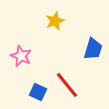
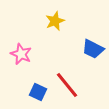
blue trapezoid: rotated 100 degrees clockwise
pink star: moved 2 px up
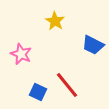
yellow star: rotated 18 degrees counterclockwise
blue trapezoid: moved 4 px up
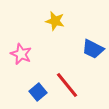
yellow star: rotated 18 degrees counterclockwise
blue trapezoid: moved 4 px down
blue square: rotated 24 degrees clockwise
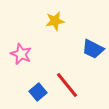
yellow star: rotated 24 degrees counterclockwise
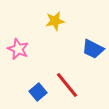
pink star: moved 3 px left, 5 px up
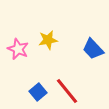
yellow star: moved 7 px left, 19 px down
blue trapezoid: rotated 20 degrees clockwise
red line: moved 6 px down
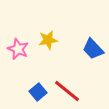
red line: rotated 12 degrees counterclockwise
